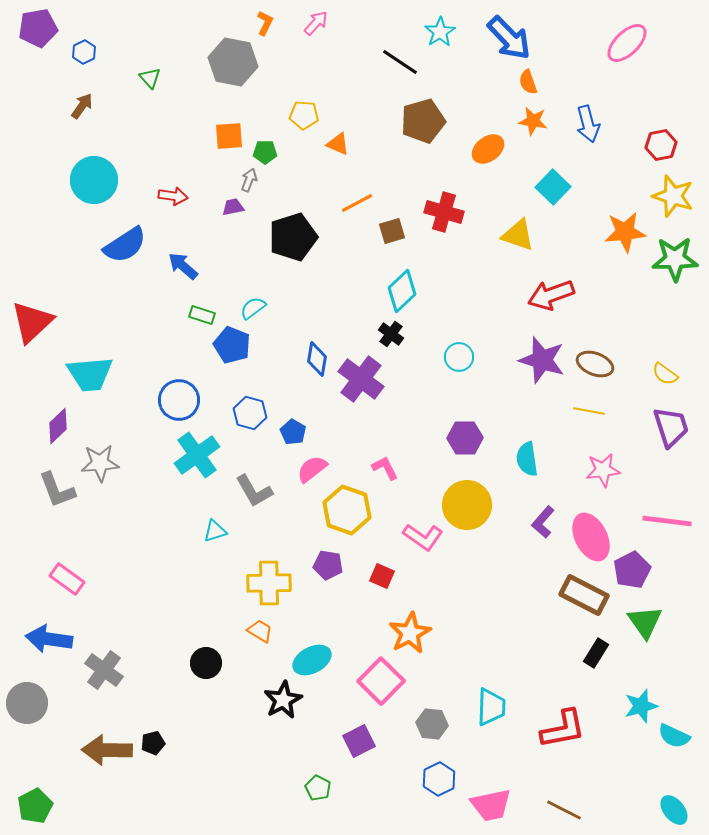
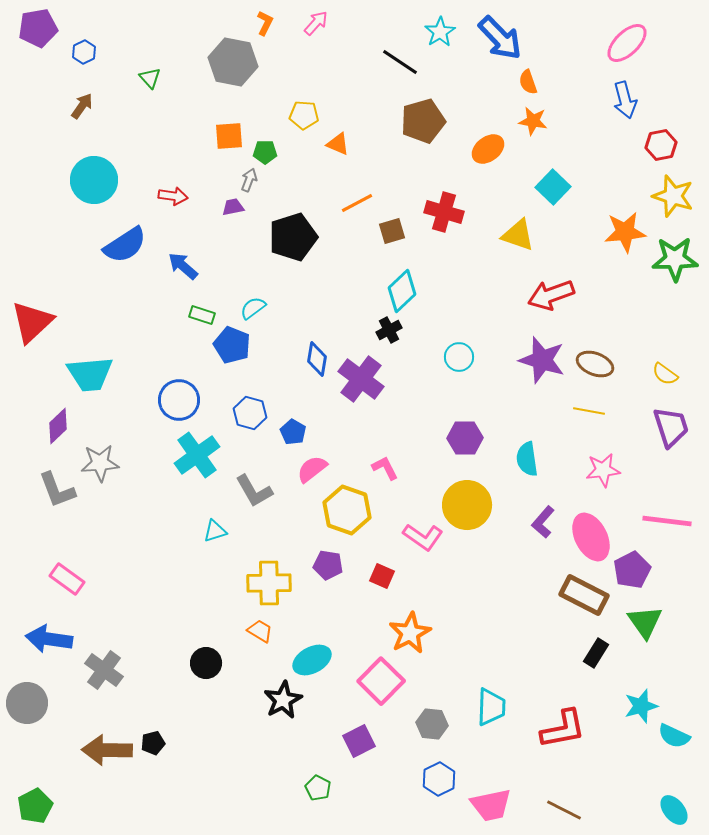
blue arrow at (509, 38): moved 9 px left
blue arrow at (588, 124): moved 37 px right, 24 px up
black cross at (391, 334): moved 2 px left, 4 px up; rotated 25 degrees clockwise
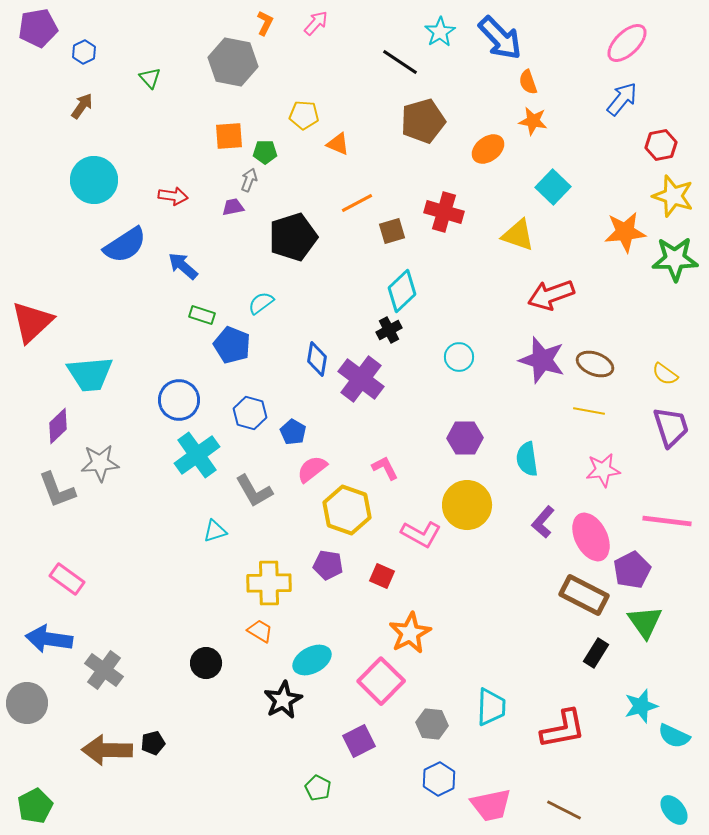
blue arrow at (625, 100): moved 3 px left, 1 px up; rotated 126 degrees counterclockwise
cyan semicircle at (253, 308): moved 8 px right, 5 px up
pink L-shape at (423, 537): moved 2 px left, 3 px up; rotated 6 degrees counterclockwise
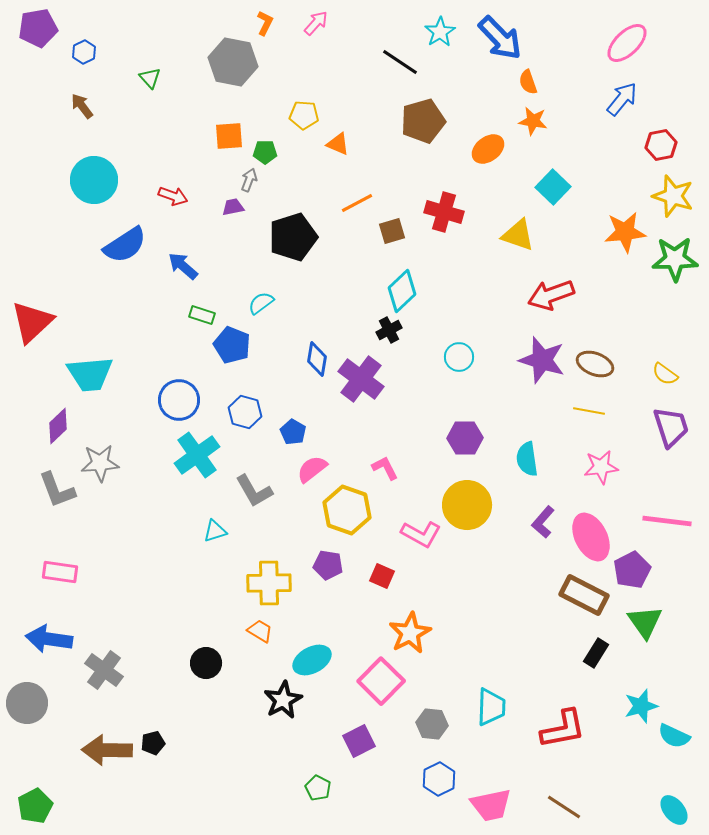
brown arrow at (82, 106): rotated 72 degrees counterclockwise
red arrow at (173, 196): rotated 12 degrees clockwise
blue hexagon at (250, 413): moved 5 px left, 1 px up
pink star at (603, 470): moved 2 px left, 3 px up
pink rectangle at (67, 579): moved 7 px left, 7 px up; rotated 28 degrees counterclockwise
brown line at (564, 810): moved 3 px up; rotated 6 degrees clockwise
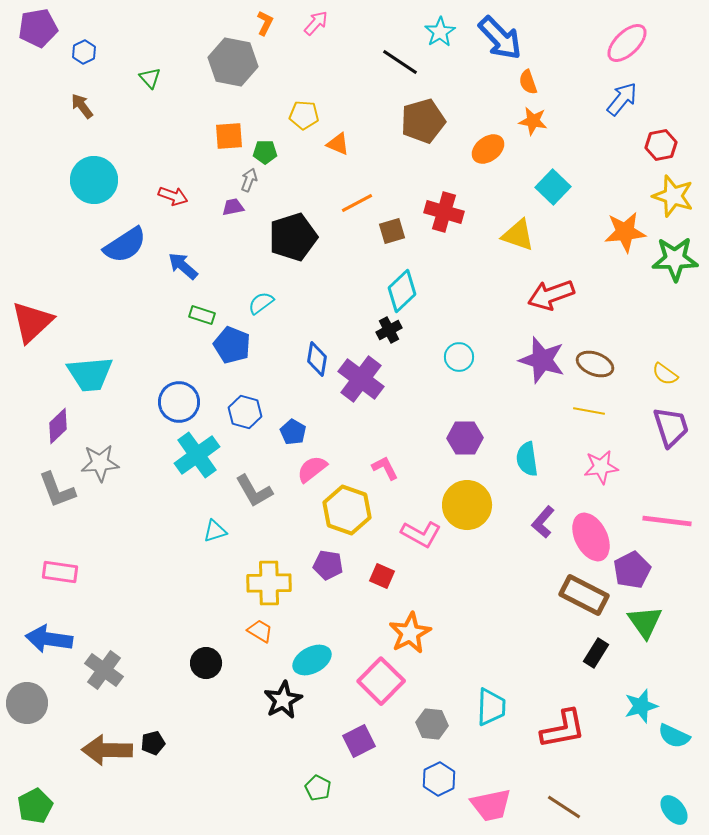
blue circle at (179, 400): moved 2 px down
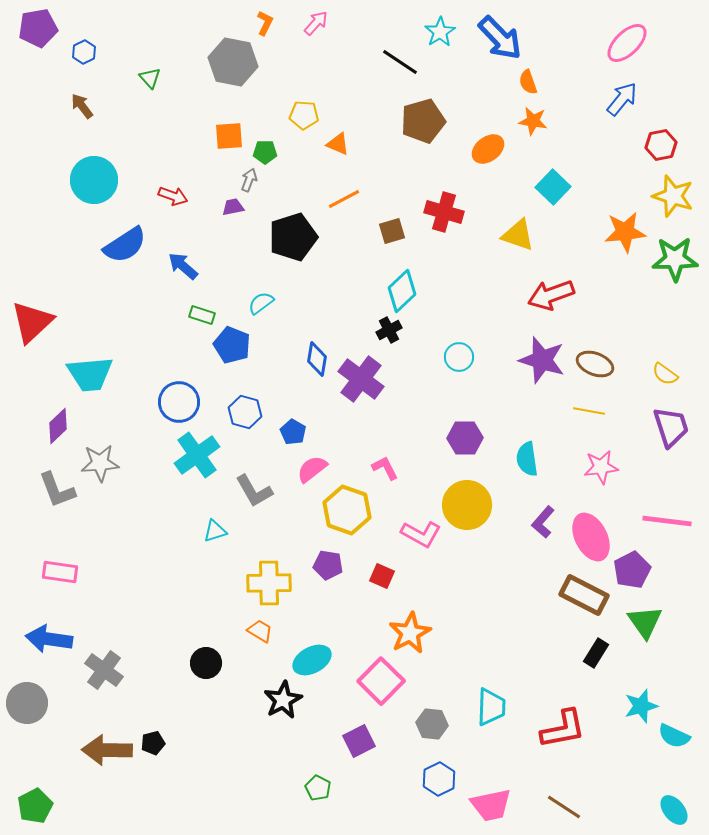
orange line at (357, 203): moved 13 px left, 4 px up
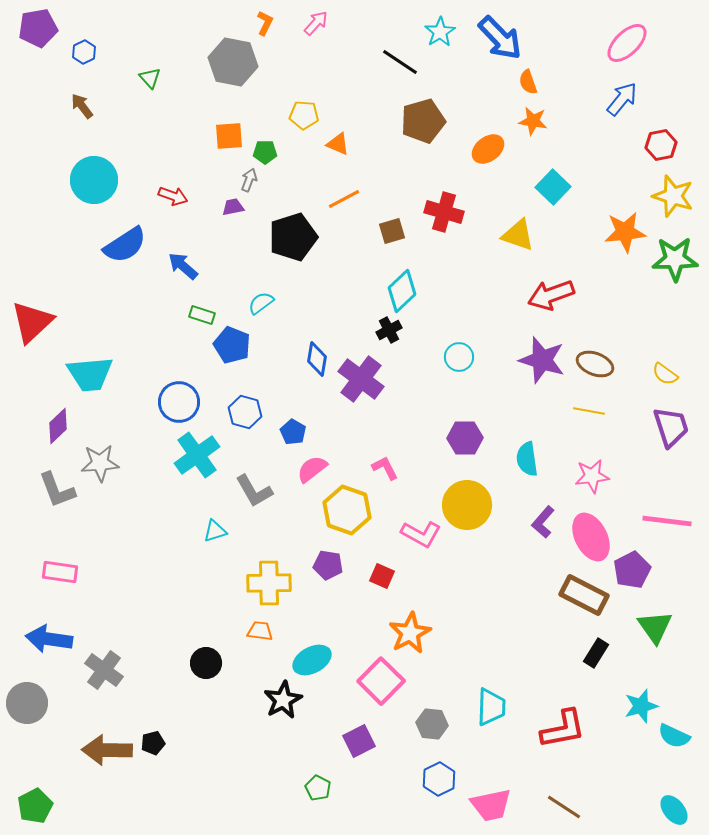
pink star at (601, 467): moved 9 px left, 9 px down
green triangle at (645, 622): moved 10 px right, 5 px down
orange trapezoid at (260, 631): rotated 24 degrees counterclockwise
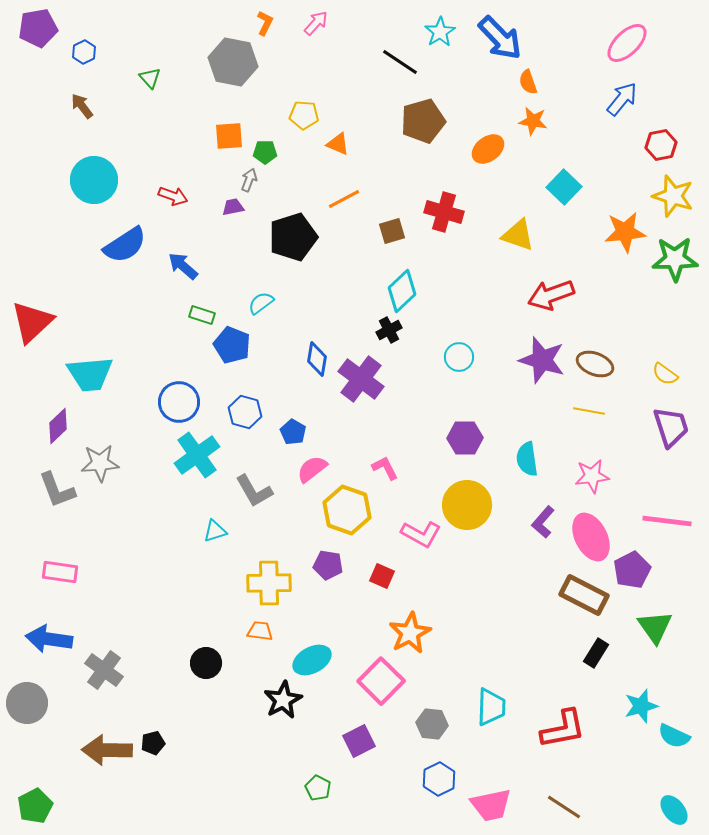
cyan square at (553, 187): moved 11 px right
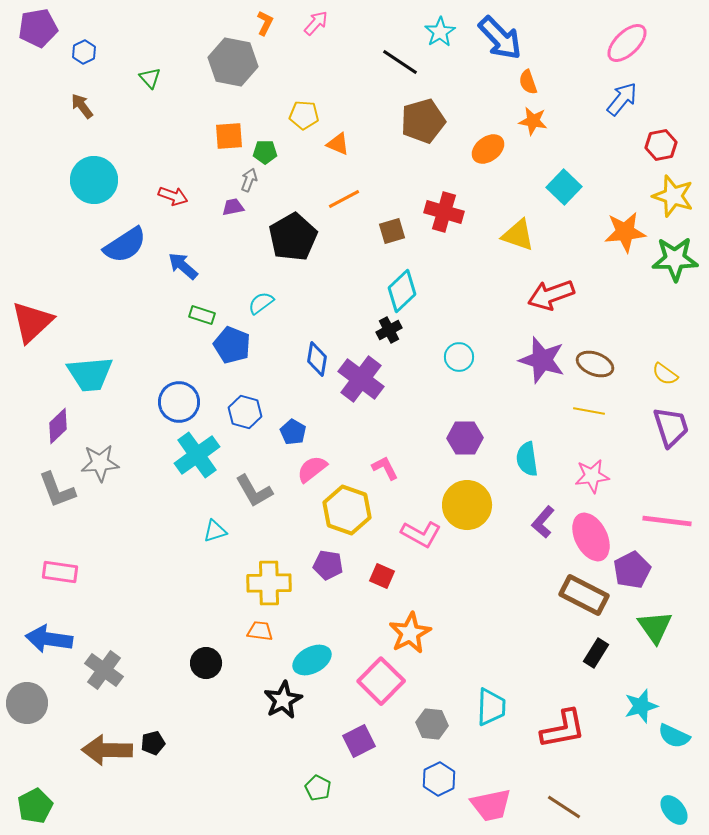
black pentagon at (293, 237): rotated 12 degrees counterclockwise
